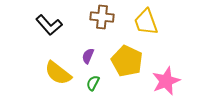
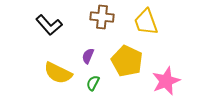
yellow semicircle: rotated 12 degrees counterclockwise
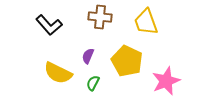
brown cross: moved 2 px left
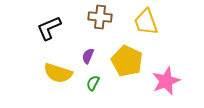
black L-shape: moved 3 px down; rotated 108 degrees clockwise
yellow semicircle: rotated 8 degrees counterclockwise
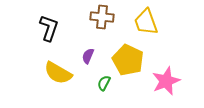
brown cross: moved 2 px right
black L-shape: rotated 132 degrees clockwise
yellow pentagon: moved 1 px right, 1 px up
yellow semicircle: rotated 12 degrees clockwise
green semicircle: moved 11 px right
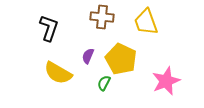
yellow pentagon: moved 7 px left, 1 px up
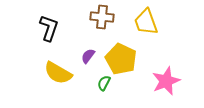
purple semicircle: rotated 14 degrees clockwise
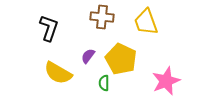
green semicircle: rotated 28 degrees counterclockwise
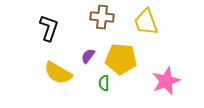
yellow pentagon: rotated 20 degrees counterclockwise
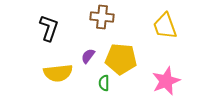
yellow trapezoid: moved 19 px right, 4 px down
yellow semicircle: rotated 36 degrees counterclockwise
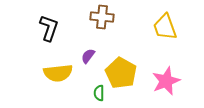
yellow trapezoid: moved 1 px down
yellow pentagon: moved 14 px down; rotated 24 degrees clockwise
green semicircle: moved 5 px left, 10 px down
